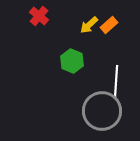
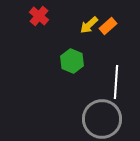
orange rectangle: moved 1 px left, 1 px down
gray circle: moved 8 px down
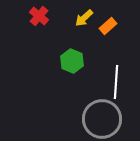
yellow arrow: moved 5 px left, 7 px up
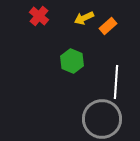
yellow arrow: rotated 18 degrees clockwise
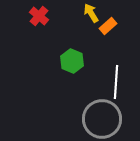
yellow arrow: moved 7 px right, 5 px up; rotated 84 degrees clockwise
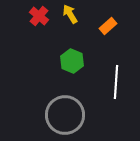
yellow arrow: moved 21 px left, 1 px down
gray circle: moved 37 px left, 4 px up
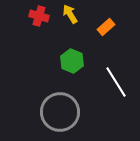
red cross: rotated 24 degrees counterclockwise
orange rectangle: moved 2 px left, 1 px down
white line: rotated 36 degrees counterclockwise
gray circle: moved 5 px left, 3 px up
